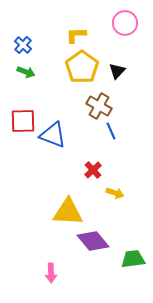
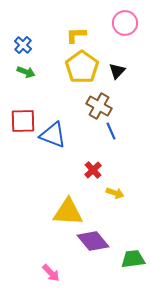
pink arrow: rotated 42 degrees counterclockwise
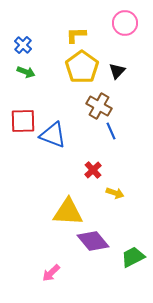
green trapezoid: moved 2 px up; rotated 20 degrees counterclockwise
pink arrow: rotated 90 degrees clockwise
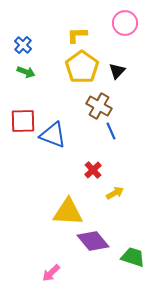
yellow L-shape: moved 1 px right
yellow arrow: rotated 48 degrees counterclockwise
green trapezoid: rotated 45 degrees clockwise
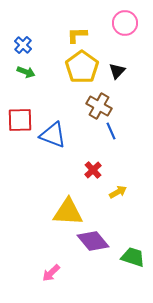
red square: moved 3 px left, 1 px up
yellow arrow: moved 3 px right, 1 px up
